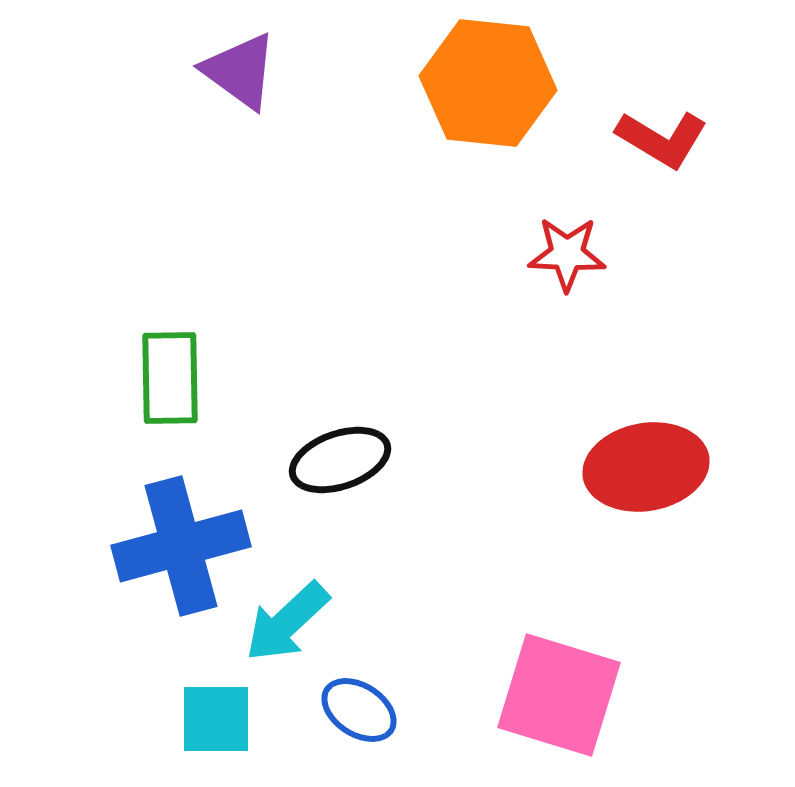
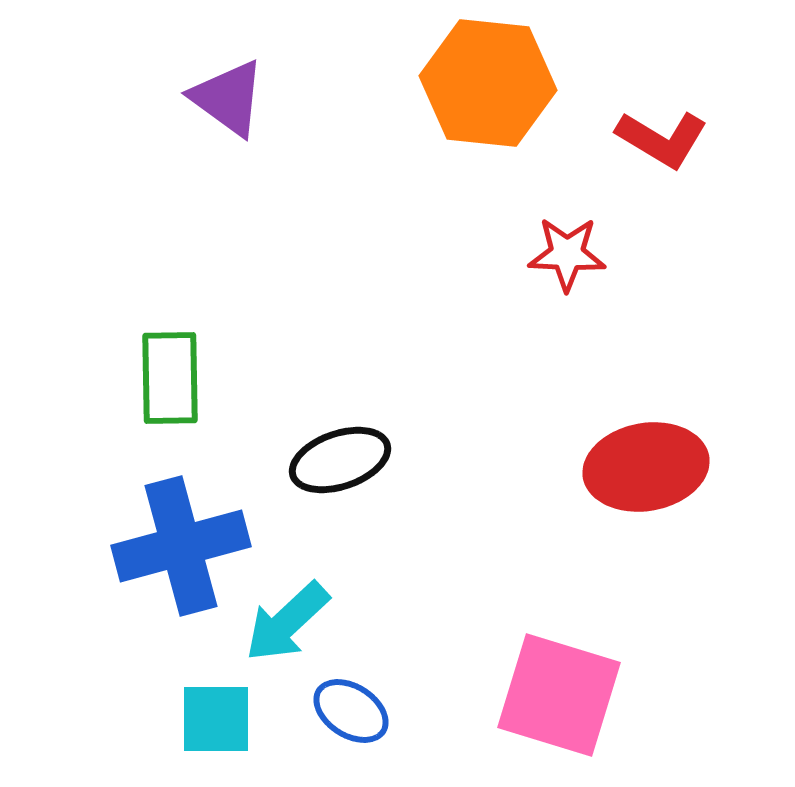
purple triangle: moved 12 px left, 27 px down
blue ellipse: moved 8 px left, 1 px down
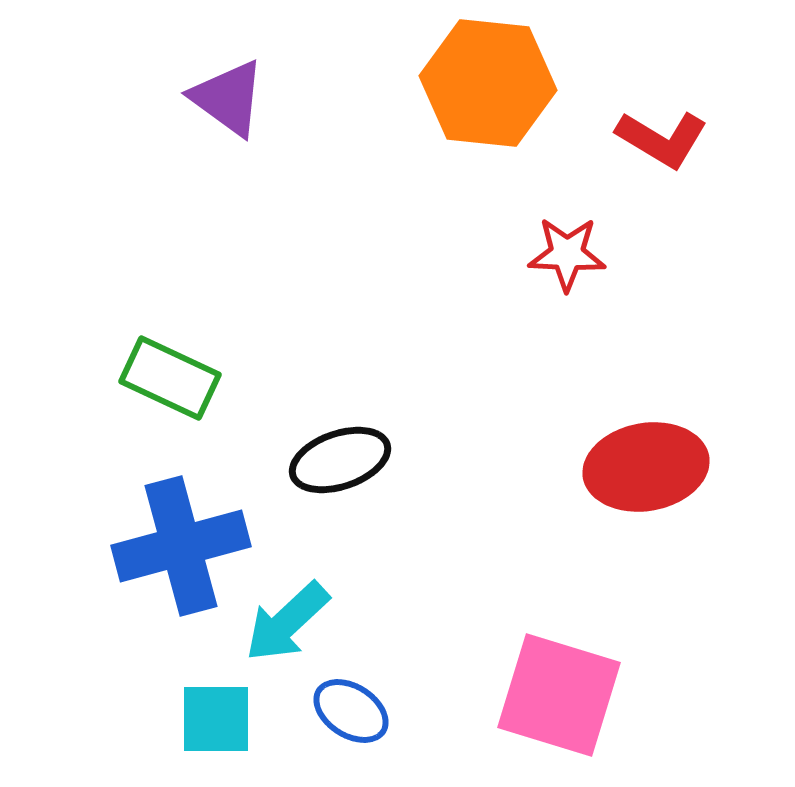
green rectangle: rotated 64 degrees counterclockwise
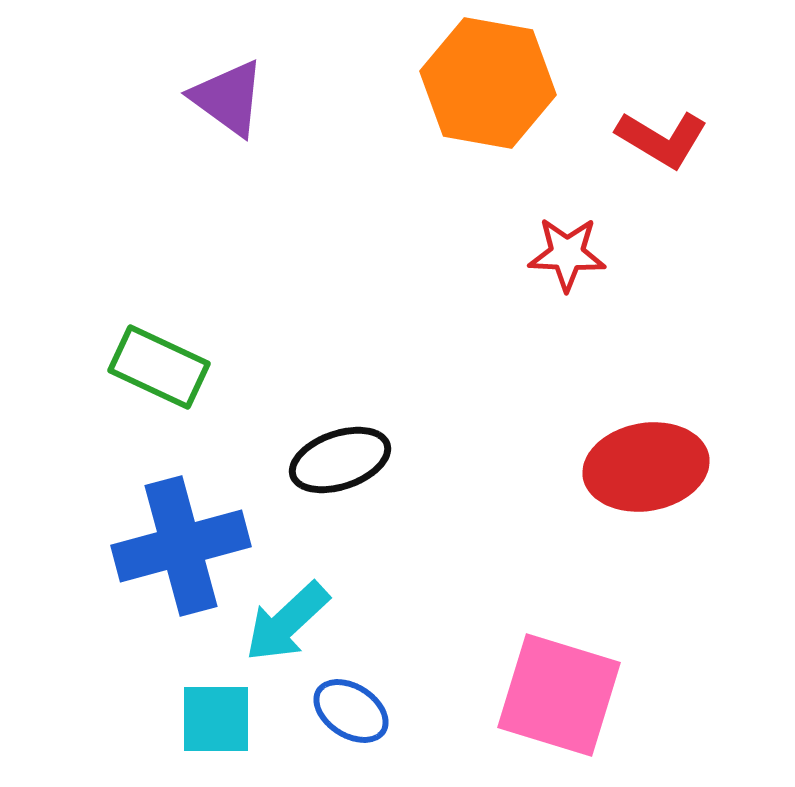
orange hexagon: rotated 4 degrees clockwise
green rectangle: moved 11 px left, 11 px up
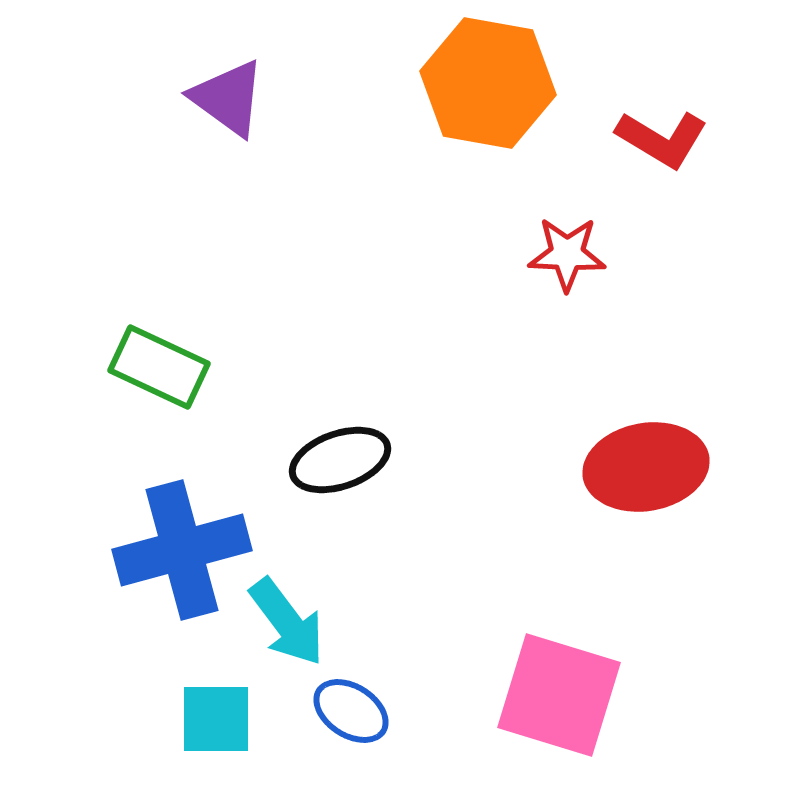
blue cross: moved 1 px right, 4 px down
cyan arrow: rotated 84 degrees counterclockwise
